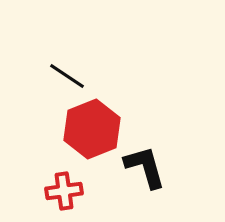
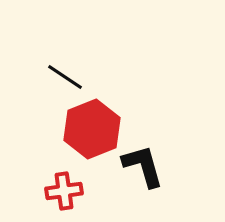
black line: moved 2 px left, 1 px down
black L-shape: moved 2 px left, 1 px up
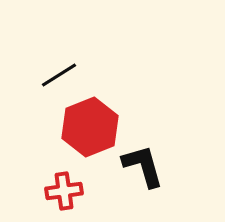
black line: moved 6 px left, 2 px up; rotated 66 degrees counterclockwise
red hexagon: moved 2 px left, 2 px up
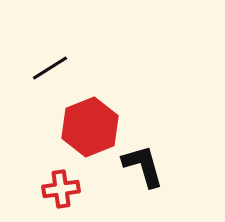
black line: moved 9 px left, 7 px up
red cross: moved 3 px left, 2 px up
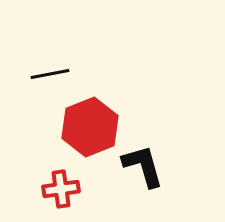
black line: moved 6 px down; rotated 21 degrees clockwise
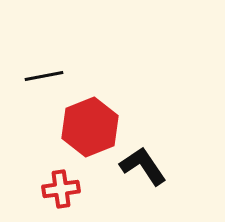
black line: moved 6 px left, 2 px down
black L-shape: rotated 18 degrees counterclockwise
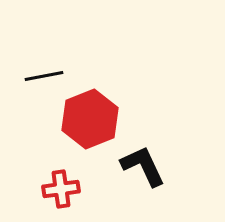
red hexagon: moved 8 px up
black L-shape: rotated 9 degrees clockwise
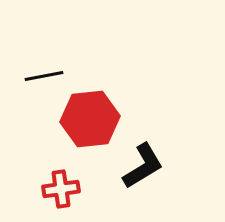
red hexagon: rotated 16 degrees clockwise
black L-shape: rotated 84 degrees clockwise
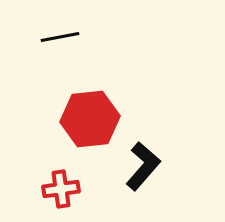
black line: moved 16 px right, 39 px up
black L-shape: rotated 18 degrees counterclockwise
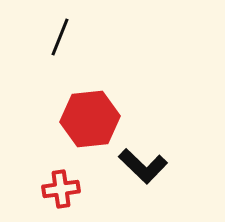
black line: rotated 57 degrees counterclockwise
black L-shape: rotated 93 degrees clockwise
